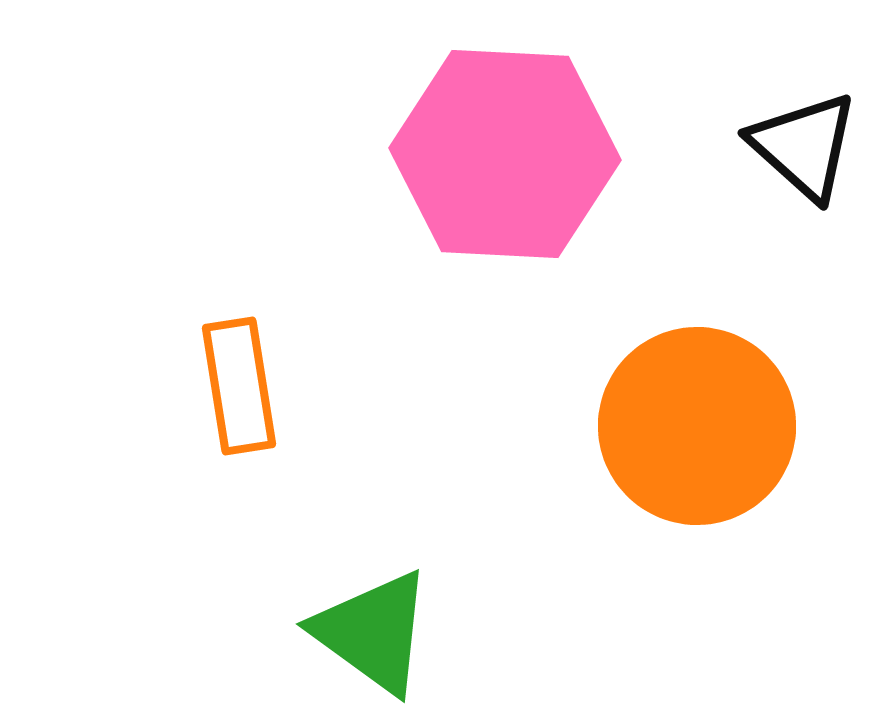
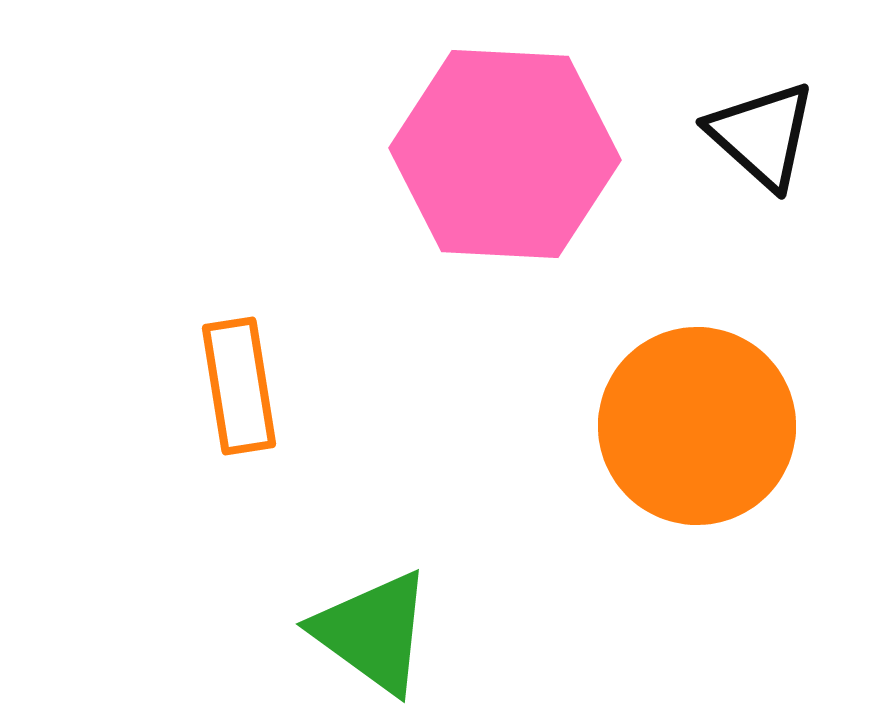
black triangle: moved 42 px left, 11 px up
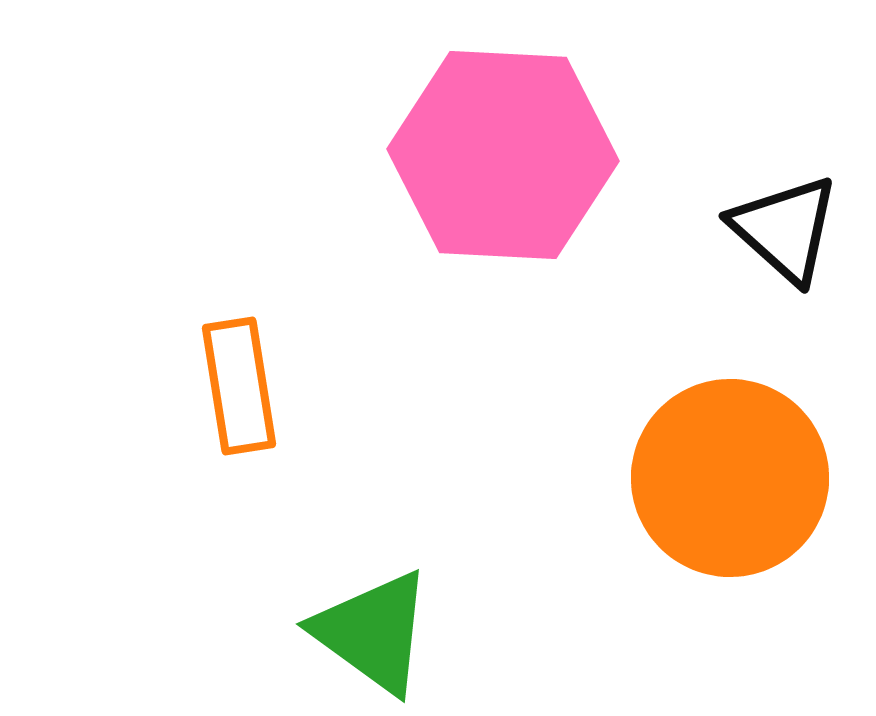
black triangle: moved 23 px right, 94 px down
pink hexagon: moved 2 px left, 1 px down
orange circle: moved 33 px right, 52 px down
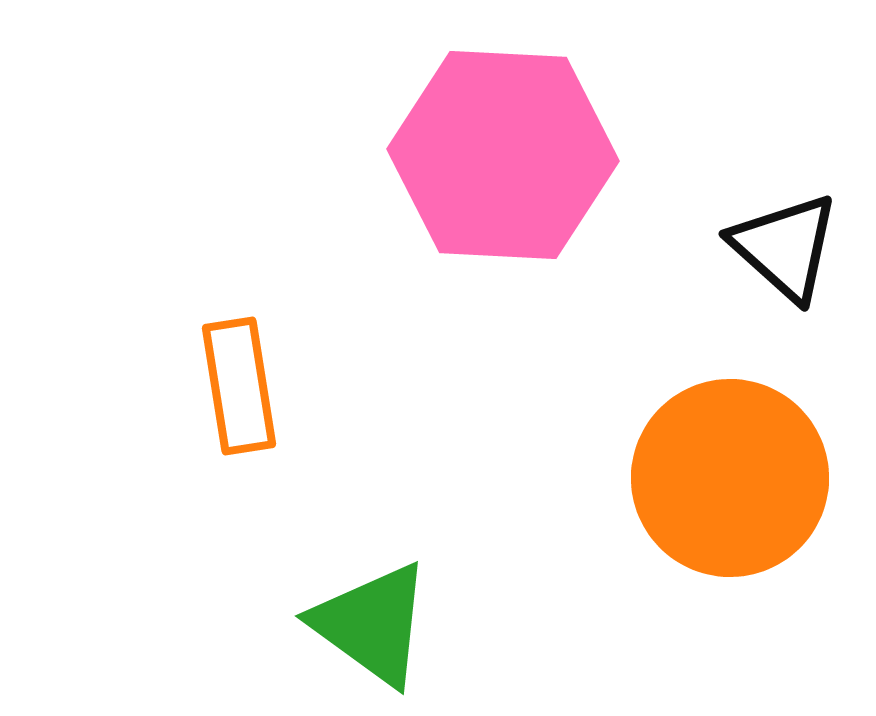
black triangle: moved 18 px down
green triangle: moved 1 px left, 8 px up
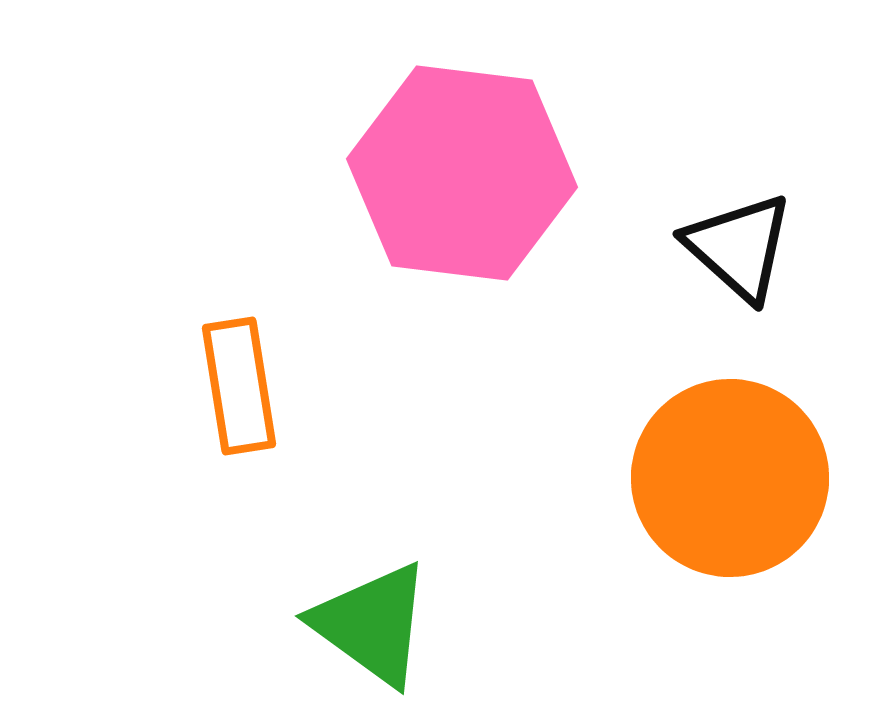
pink hexagon: moved 41 px left, 18 px down; rotated 4 degrees clockwise
black triangle: moved 46 px left
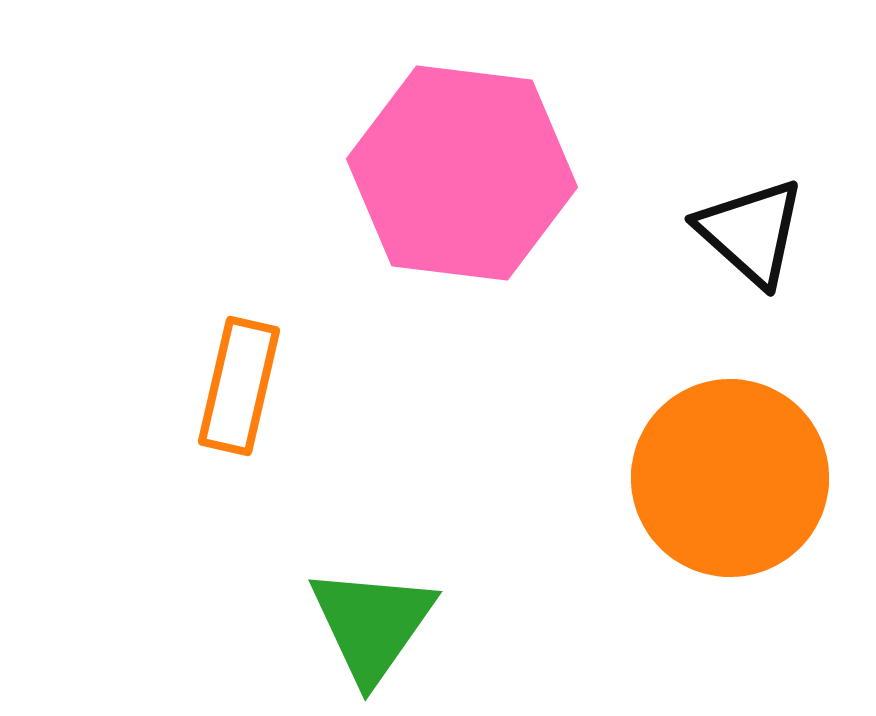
black triangle: moved 12 px right, 15 px up
orange rectangle: rotated 22 degrees clockwise
green triangle: rotated 29 degrees clockwise
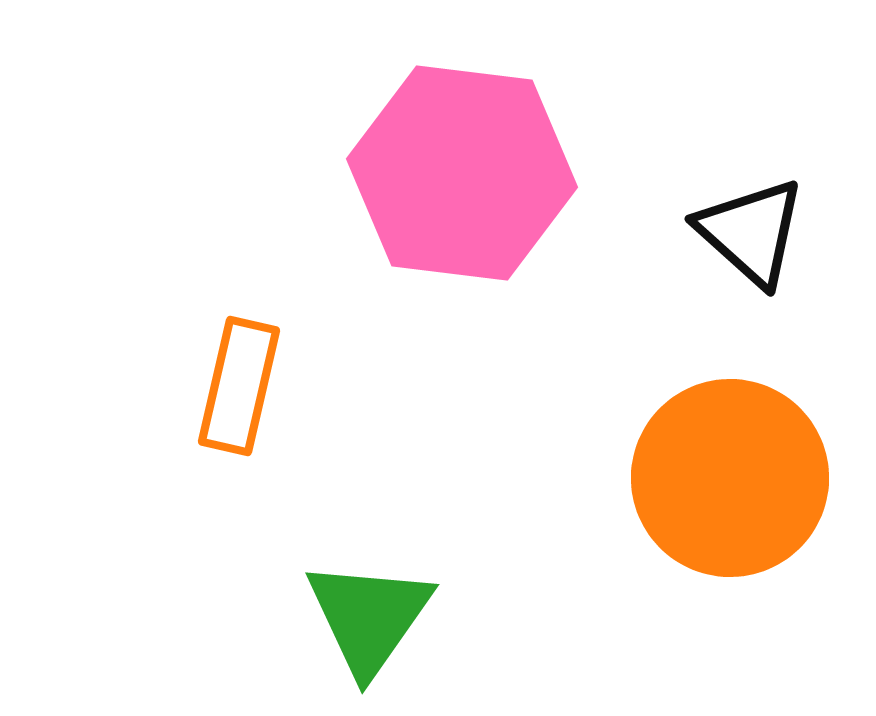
green triangle: moved 3 px left, 7 px up
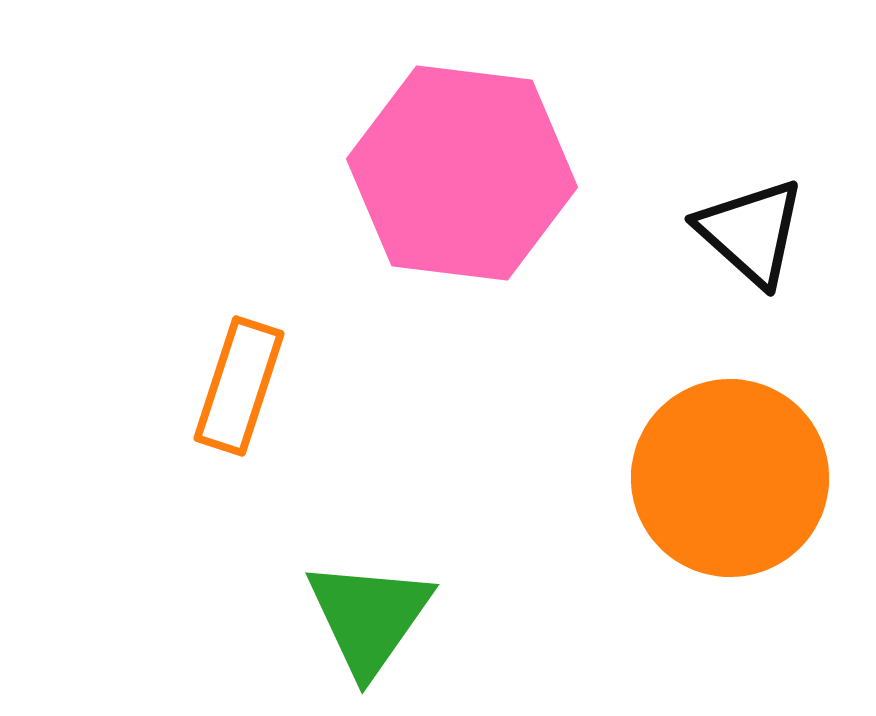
orange rectangle: rotated 5 degrees clockwise
